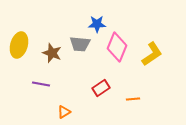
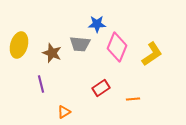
purple line: rotated 66 degrees clockwise
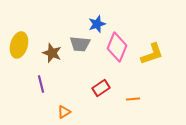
blue star: rotated 18 degrees counterclockwise
yellow L-shape: rotated 15 degrees clockwise
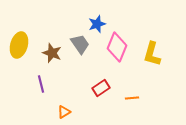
gray trapezoid: rotated 130 degrees counterclockwise
yellow L-shape: rotated 125 degrees clockwise
orange line: moved 1 px left, 1 px up
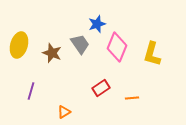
purple line: moved 10 px left, 7 px down; rotated 30 degrees clockwise
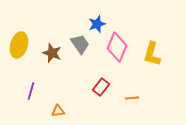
red rectangle: moved 1 px up; rotated 18 degrees counterclockwise
orange triangle: moved 6 px left, 1 px up; rotated 24 degrees clockwise
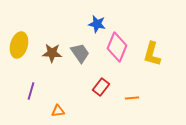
blue star: rotated 30 degrees clockwise
gray trapezoid: moved 9 px down
brown star: rotated 18 degrees counterclockwise
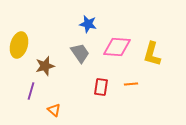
blue star: moved 9 px left
pink diamond: rotated 72 degrees clockwise
brown star: moved 7 px left, 13 px down; rotated 18 degrees counterclockwise
red rectangle: rotated 30 degrees counterclockwise
orange line: moved 1 px left, 14 px up
orange triangle: moved 4 px left, 1 px up; rotated 48 degrees clockwise
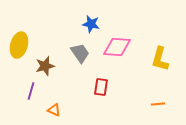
blue star: moved 3 px right
yellow L-shape: moved 8 px right, 5 px down
orange line: moved 27 px right, 20 px down
orange triangle: rotated 16 degrees counterclockwise
